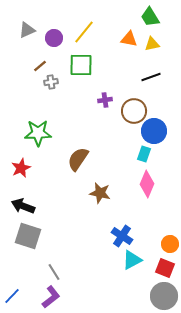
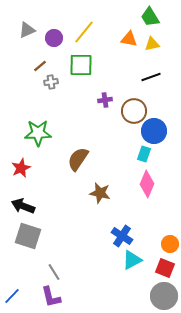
purple L-shape: rotated 115 degrees clockwise
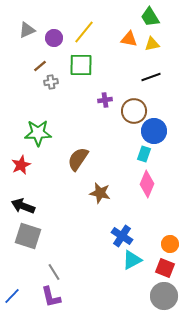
red star: moved 3 px up
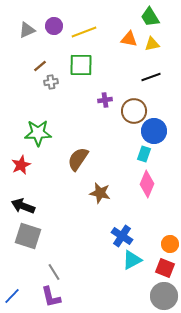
yellow line: rotated 30 degrees clockwise
purple circle: moved 12 px up
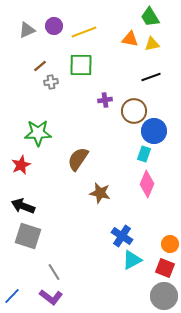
orange triangle: moved 1 px right
purple L-shape: rotated 40 degrees counterclockwise
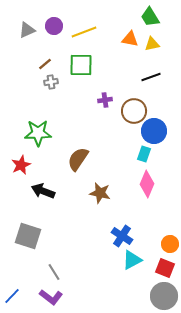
brown line: moved 5 px right, 2 px up
black arrow: moved 20 px right, 15 px up
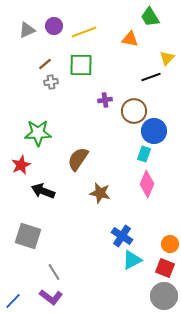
yellow triangle: moved 15 px right, 14 px down; rotated 35 degrees counterclockwise
blue line: moved 1 px right, 5 px down
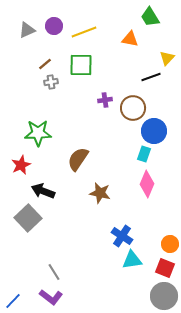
brown circle: moved 1 px left, 3 px up
gray square: moved 18 px up; rotated 28 degrees clockwise
cyan triangle: rotated 20 degrees clockwise
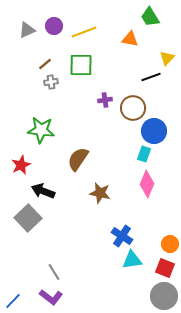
green star: moved 3 px right, 3 px up; rotated 8 degrees clockwise
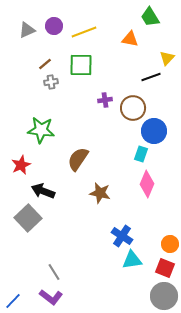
cyan rectangle: moved 3 px left
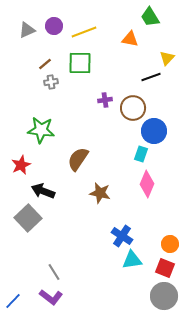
green square: moved 1 px left, 2 px up
